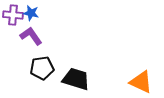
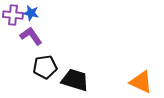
black pentagon: moved 3 px right, 1 px up
black trapezoid: moved 1 px left, 1 px down
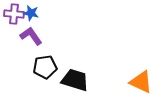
purple cross: moved 1 px right, 1 px up
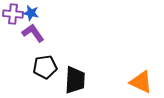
purple cross: moved 1 px left
purple L-shape: moved 2 px right, 3 px up
black trapezoid: rotated 76 degrees clockwise
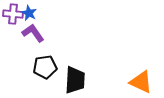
blue star: moved 2 px left; rotated 14 degrees clockwise
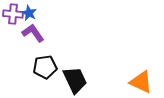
black trapezoid: rotated 28 degrees counterclockwise
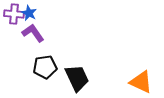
purple cross: moved 1 px right
black trapezoid: moved 2 px right, 2 px up
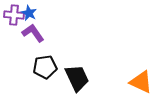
purple cross: moved 1 px down
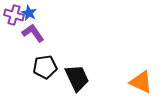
purple cross: rotated 12 degrees clockwise
